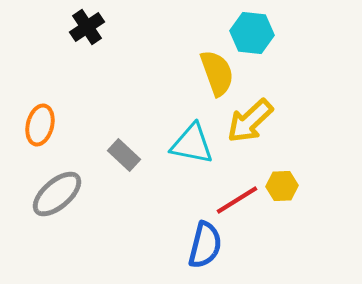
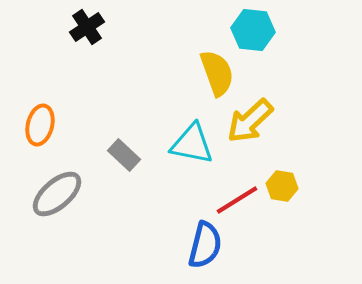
cyan hexagon: moved 1 px right, 3 px up
yellow hexagon: rotated 12 degrees clockwise
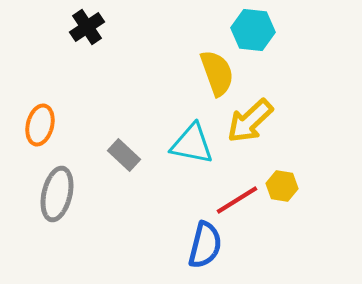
gray ellipse: rotated 36 degrees counterclockwise
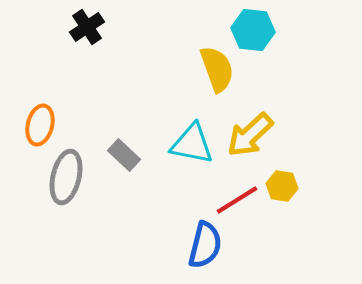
yellow semicircle: moved 4 px up
yellow arrow: moved 14 px down
gray ellipse: moved 9 px right, 17 px up
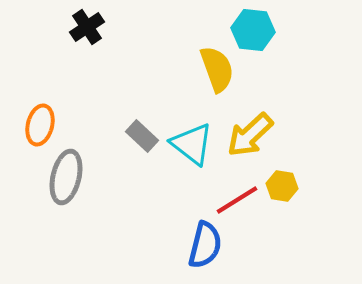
cyan triangle: rotated 27 degrees clockwise
gray rectangle: moved 18 px right, 19 px up
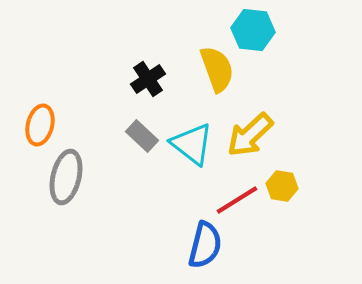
black cross: moved 61 px right, 52 px down
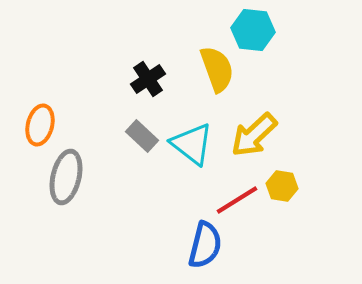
yellow arrow: moved 4 px right
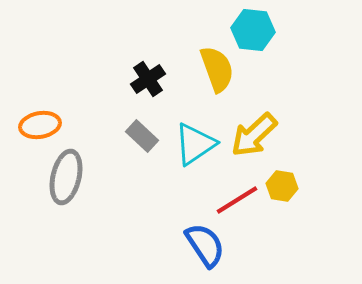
orange ellipse: rotated 66 degrees clockwise
cyan triangle: moved 3 px right; rotated 48 degrees clockwise
blue semicircle: rotated 48 degrees counterclockwise
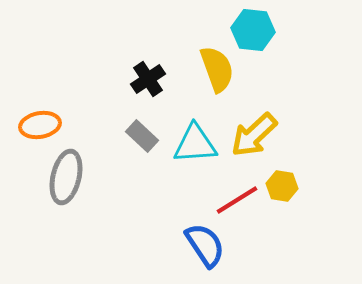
cyan triangle: rotated 30 degrees clockwise
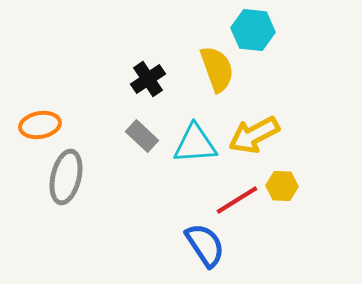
yellow arrow: rotated 15 degrees clockwise
yellow hexagon: rotated 8 degrees counterclockwise
